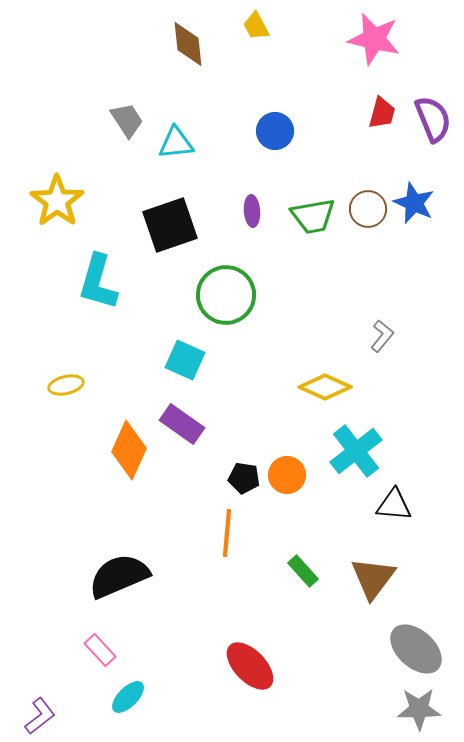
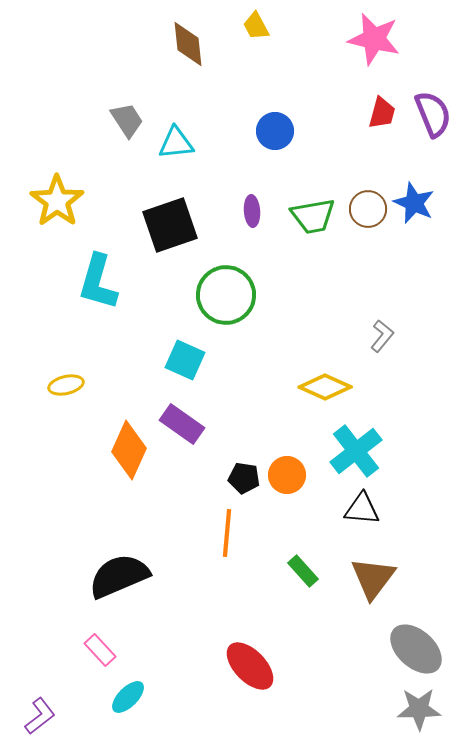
purple semicircle: moved 5 px up
black triangle: moved 32 px left, 4 px down
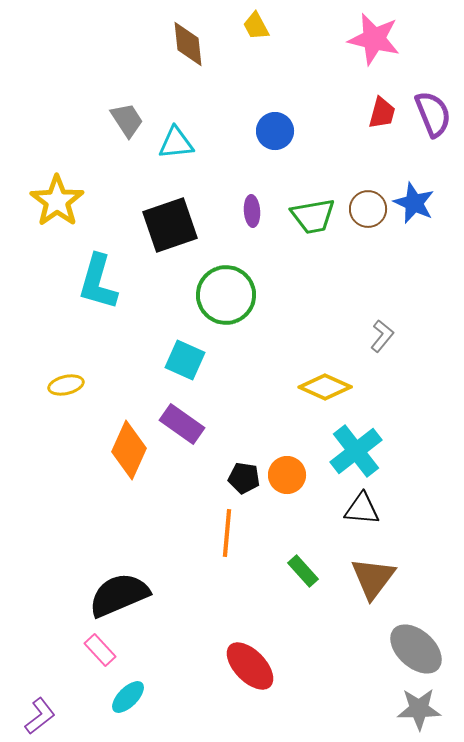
black semicircle: moved 19 px down
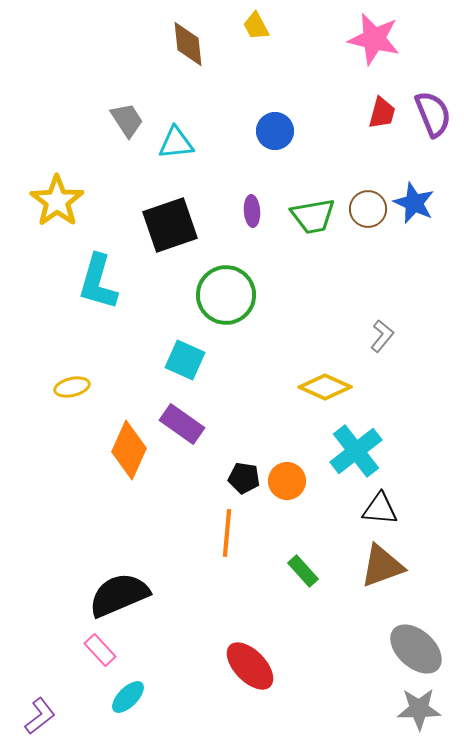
yellow ellipse: moved 6 px right, 2 px down
orange circle: moved 6 px down
black triangle: moved 18 px right
brown triangle: moved 9 px right, 12 px up; rotated 33 degrees clockwise
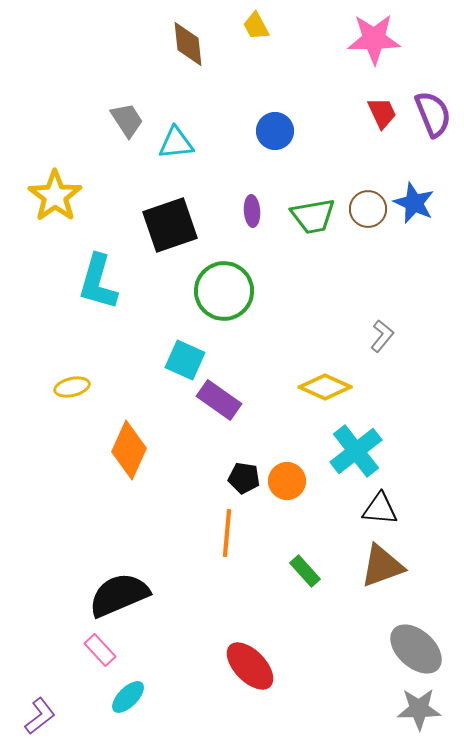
pink star: rotated 14 degrees counterclockwise
red trapezoid: rotated 40 degrees counterclockwise
yellow star: moved 2 px left, 5 px up
green circle: moved 2 px left, 4 px up
purple rectangle: moved 37 px right, 24 px up
green rectangle: moved 2 px right
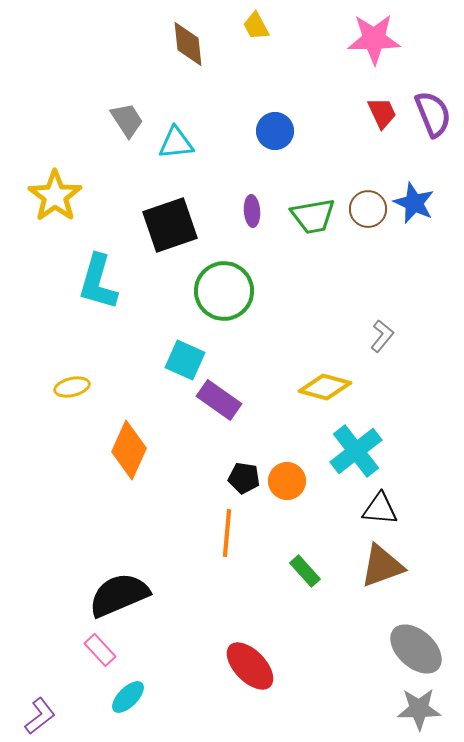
yellow diamond: rotated 9 degrees counterclockwise
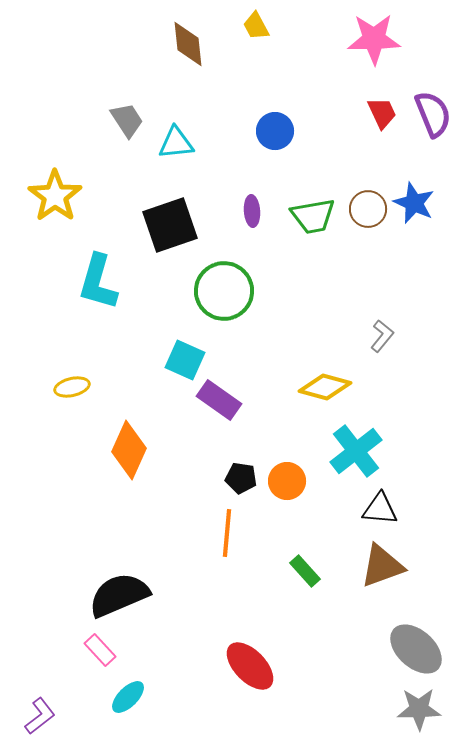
black pentagon: moved 3 px left
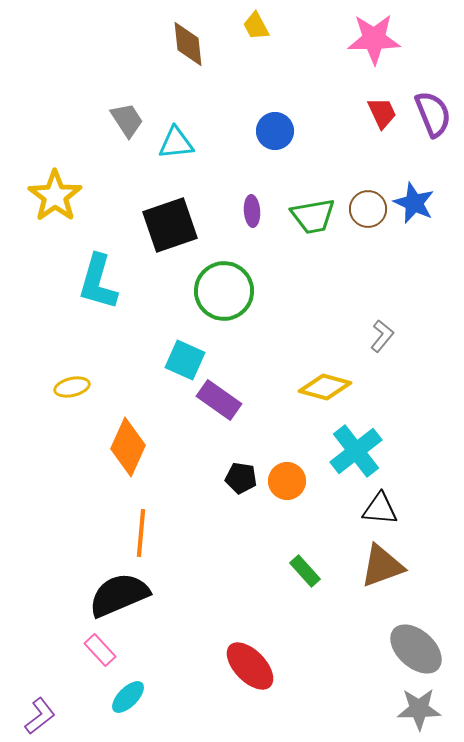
orange diamond: moved 1 px left, 3 px up
orange line: moved 86 px left
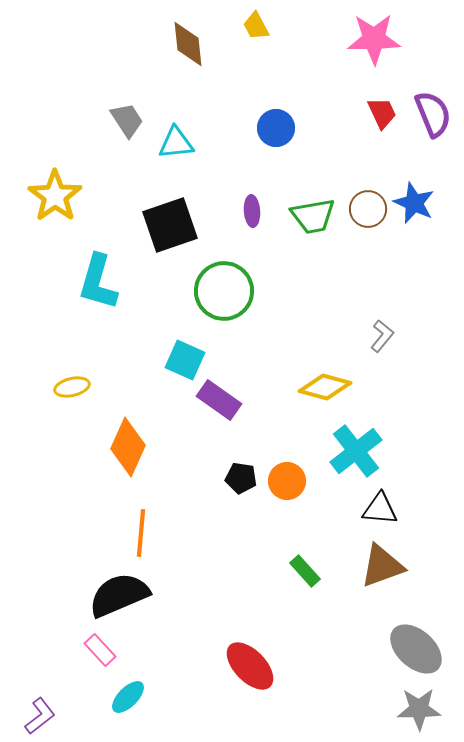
blue circle: moved 1 px right, 3 px up
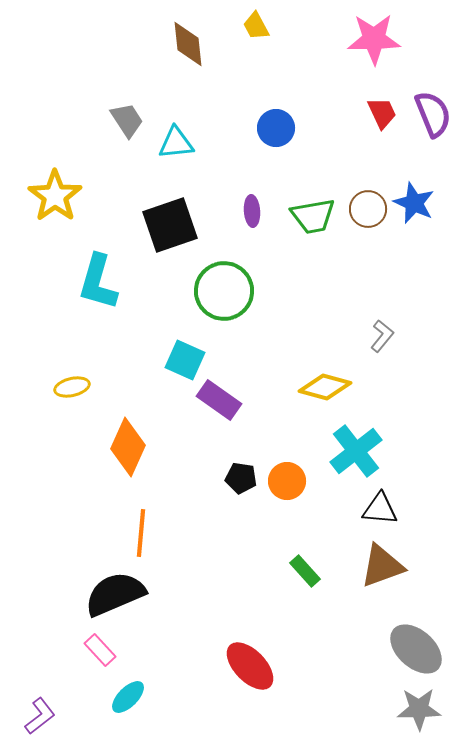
black semicircle: moved 4 px left, 1 px up
